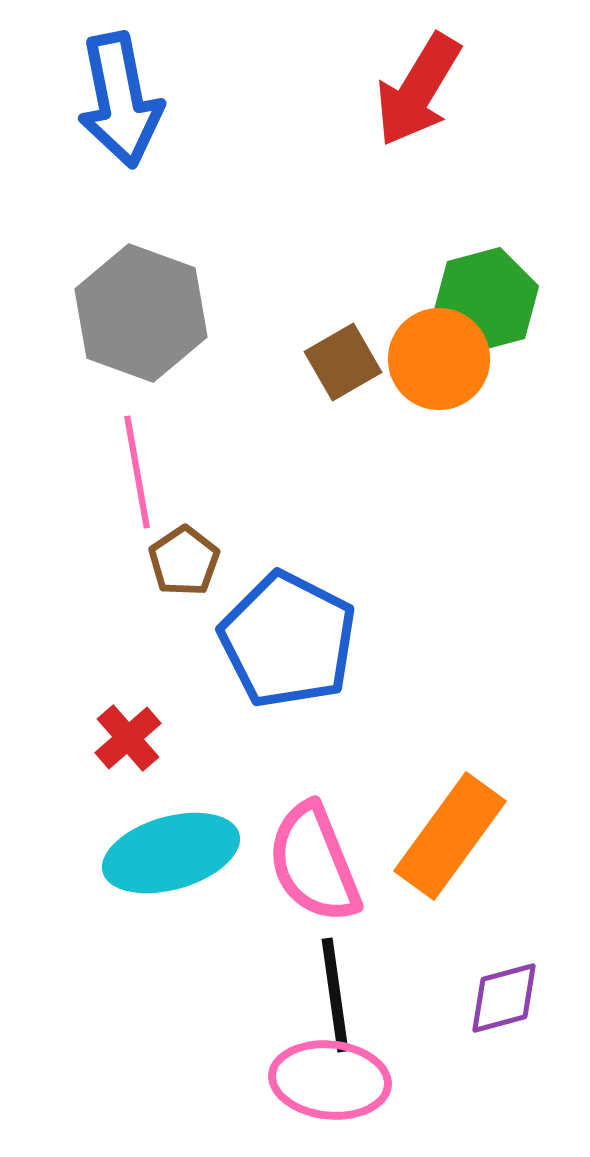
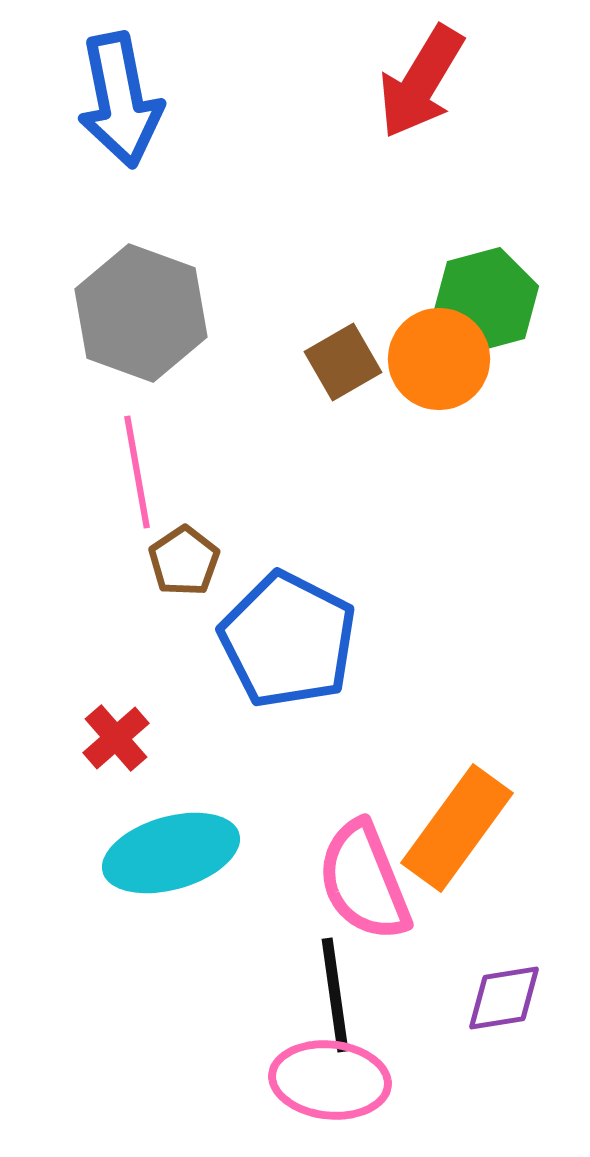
red arrow: moved 3 px right, 8 px up
red cross: moved 12 px left
orange rectangle: moved 7 px right, 8 px up
pink semicircle: moved 50 px right, 18 px down
purple diamond: rotated 6 degrees clockwise
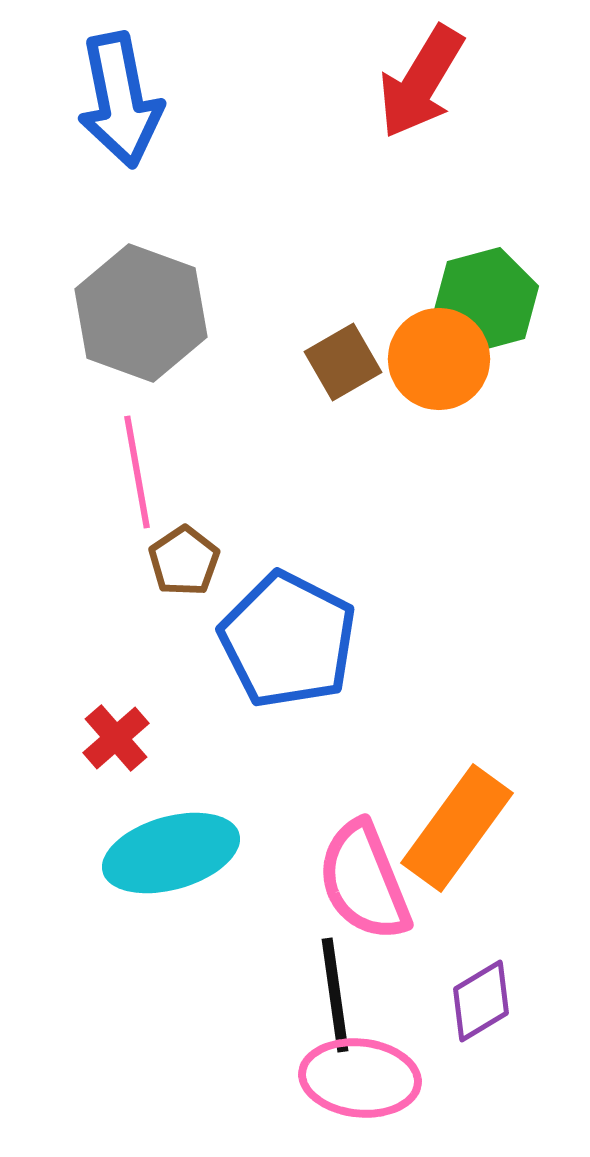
purple diamond: moved 23 px left, 3 px down; rotated 22 degrees counterclockwise
pink ellipse: moved 30 px right, 2 px up
